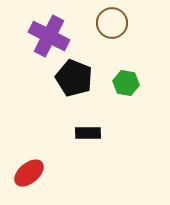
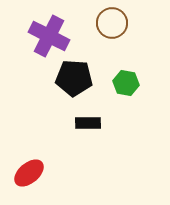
black pentagon: rotated 18 degrees counterclockwise
black rectangle: moved 10 px up
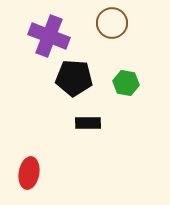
purple cross: rotated 6 degrees counterclockwise
red ellipse: rotated 40 degrees counterclockwise
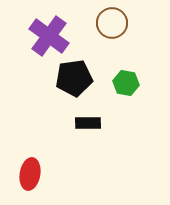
purple cross: rotated 15 degrees clockwise
black pentagon: rotated 12 degrees counterclockwise
red ellipse: moved 1 px right, 1 px down
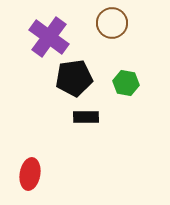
purple cross: moved 1 px down
black rectangle: moved 2 px left, 6 px up
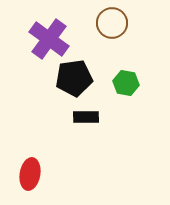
purple cross: moved 2 px down
